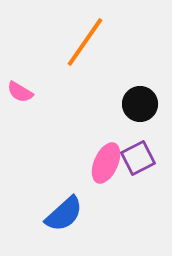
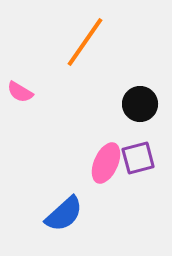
purple square: rotated 12 degrees clockwise
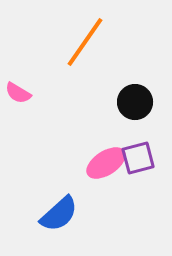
pink semicircle: moved 2 px left, 1 px down
black circle: moved 5 px left, 2 px up
pink ellipse: rotated 33 degrees clockwise
blue semicircle: moved 5 px left
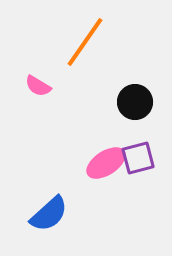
pink semicircle: moved 20 px right, 7 px up
blue semicircle: moved 10 px left
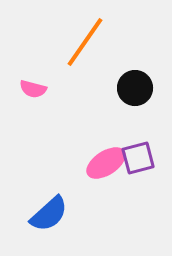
pink semicircle: moved 5 px left, 3 px down; rotated 16 degrees counterclockwise
black circle: moved 14 px up
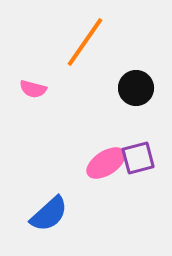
black circle: moved 1 px right
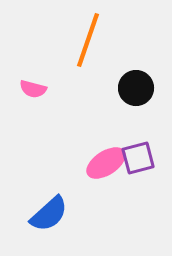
orange line: moved 3 px right, 2 px up; rotated 16 degrees counterclockwise
